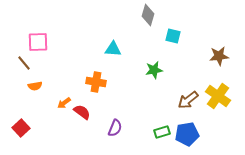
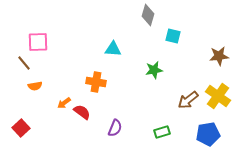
blue pentagon: moved 21 px right
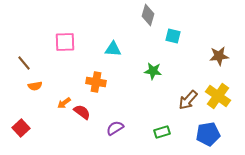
pink square: moved 27 px right
green star: moved 1 px left, 1 px down; rotated 18 degrees clockwise
brown arrow: rotated 10 degrees counterclockwise
purple semicircle: rotated 144 degrees counterclockwise
